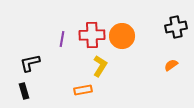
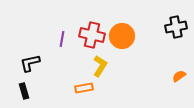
red cross: rotated 15 degrees clockwise
orange semicircle: moved 8 px right, 11 px down
orange rectangle: moved 1 px right, 2 px up
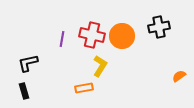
black cross: moved 17 px left
black L-shape: moved 2 px left
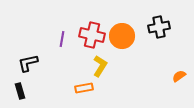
black rectangle: moved 4 px left
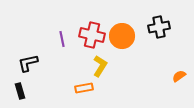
purple line: rotated 21 degrees counterclockwise
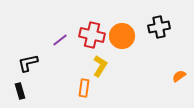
purple line: moved 2 px left, 1 px down; rotated 63 degrees clockwise
orange rectangle: rotated 72 degrees counterclockwise
